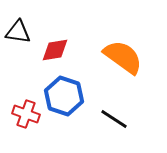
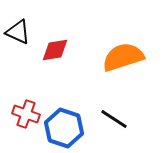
black triangle: rotated 16 degrees clockwise
orange semicircle: rotated 54 degrees counterclockwise
blue hexagon: moved 32 px down
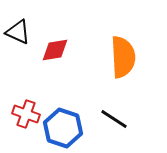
orange semicircle: rotated 105 degrees clockwise
blue hexagon: moved 1 px left
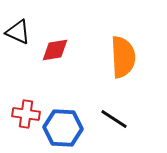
red cross: rotated 12 degrees counterclockwise
blue hexagon: rotated 15 degrees counterclockwise
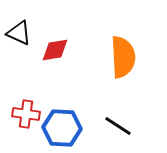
black triangle: moved 1 px right, 1 px down
black line: moved 4 px right, 7 px down
blue hexagon: moved 1 px left
